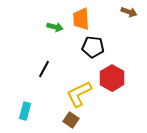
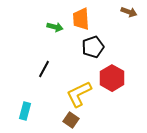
black pentagon: rotated 25 degrees counterclockwise
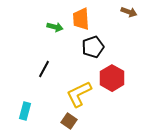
brown square: moved 2 px left, 1 px down
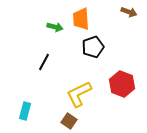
black line: moved 7 px up
red hexagon: moved 10 px right, 6 px down; rotated 10 degrees counterclockwise
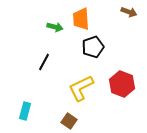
yellow L-shape: moved 2 px right, 6 px up
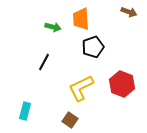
green arrow: moved 2 px left
brown square: moved 1 px right, 1 px up
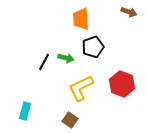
green arrow: moved 13 px right, 31 px down
